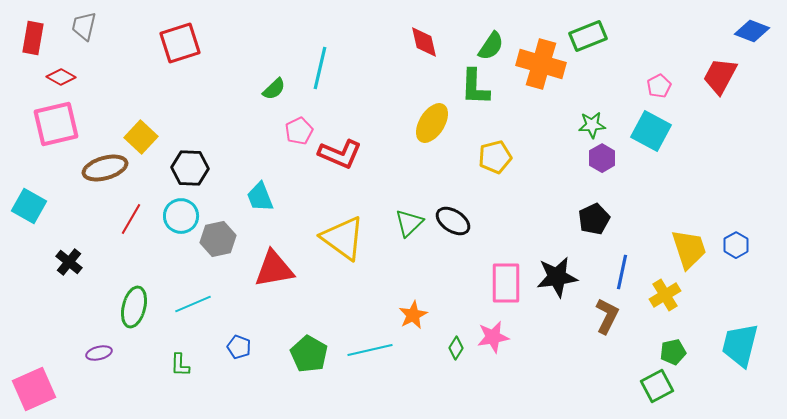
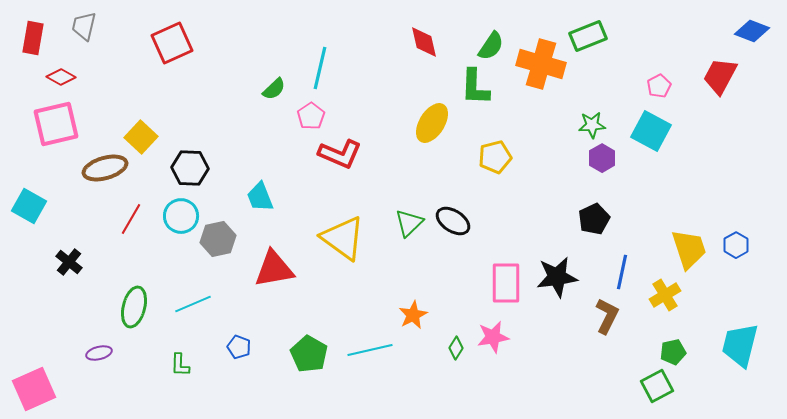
red square at (180, 43): moved 8 px left; rotated 6 degrees counterclockwise
pink pentagon at (299, 131): moved 12 px right, 15 px up; rotated 8 degrees counterclockwise
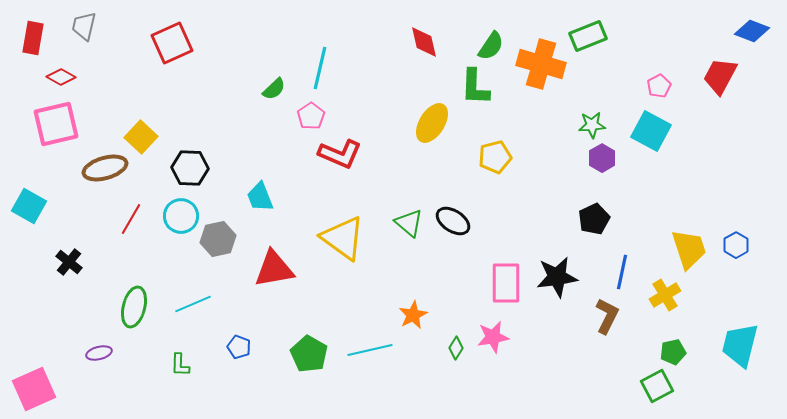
green triangle at (409, 223): rotated 36 degrees counterclockwise
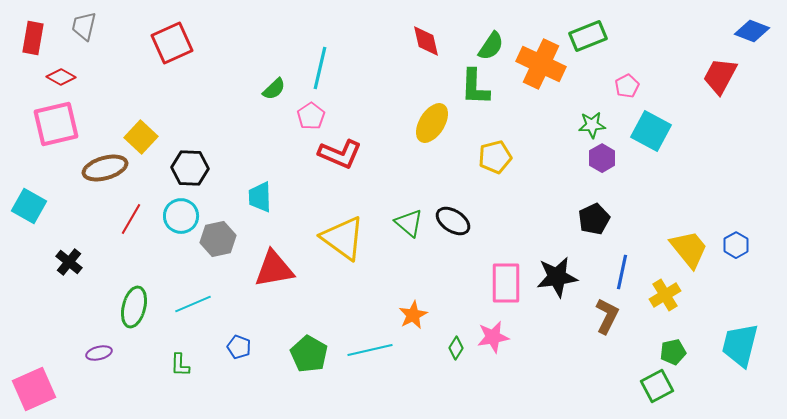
red diamond at (424, 42): moved 2 px right, 1 px up
orange cross at (541, 64): rotated 9 degrees clockwise
pink pentagon at (659, 86): moved 32 px left
cyan trapezoid at (260, 197): rotated 20 degrees clockwise
yellow trapezoid at (689, 249): rotated 21 degrees counterclockwise
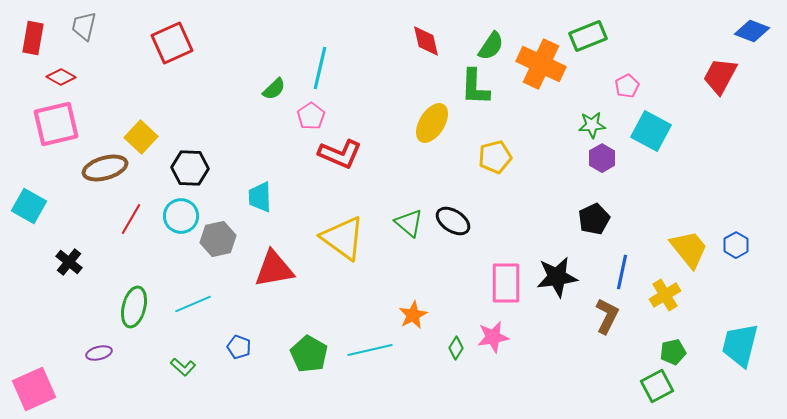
green L-shape at (180, 365): moved 3 px right, 2 px down; rotated 50 degrees counterclockwise
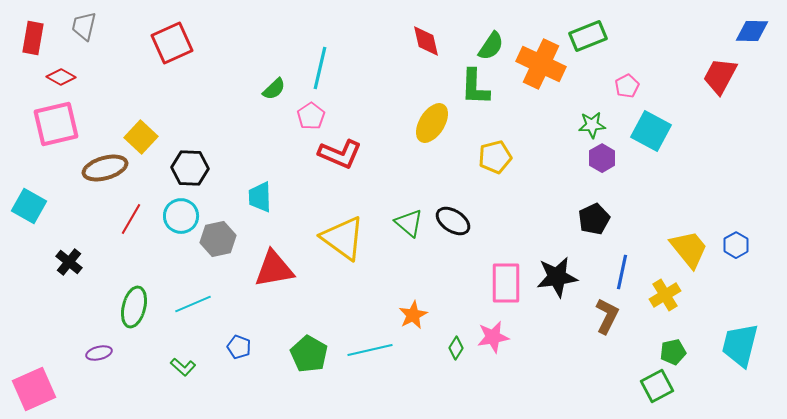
blue diamond at (752, 31): rotated 20 degrees counterclockwise
